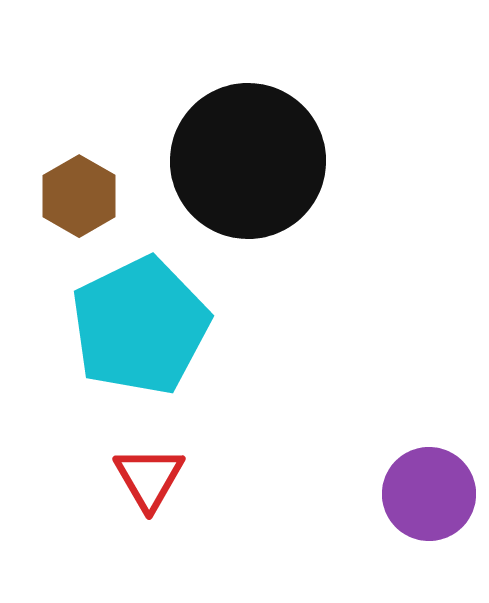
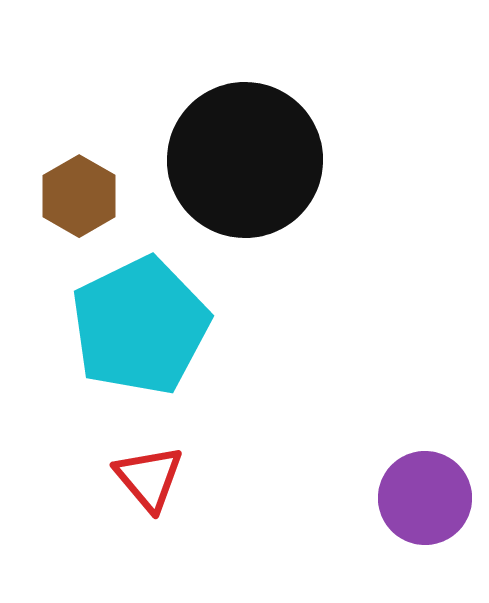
black circle: moved 3 px left, 1 px up
red triangle: rotated 10 degrees counterclockwise
purple circle: moved 4 px left, 4 px down
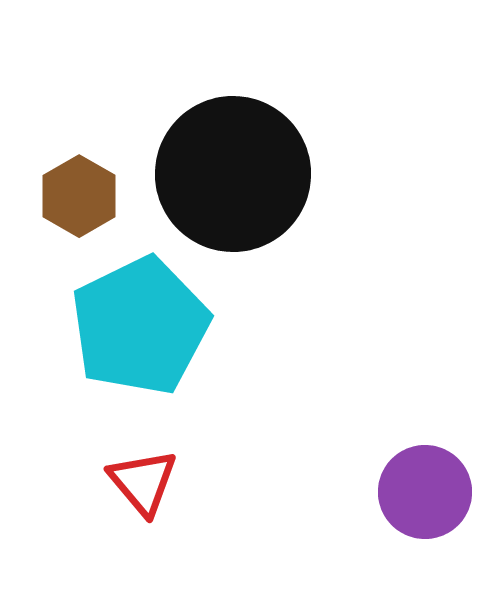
black circle: moved 12 px left, 14 px down
red triangle: moved 6 px left, 4 px down
purple circle: moved 6 px up
